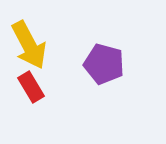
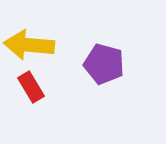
yellow arrow: rotated 123 degrees clockwise
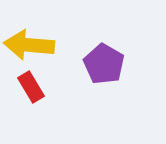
purple pentagon: rotated 15 degrees clockwise
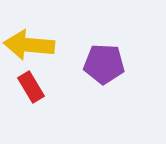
purple pentagon: rotated 27 degrees counterclockwise
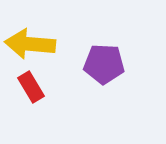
yellow arrow: moved 1 px right, 1 px up
